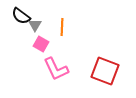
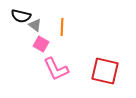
black semicircle: rotated 24 degrees counterclockwise
gray triangle: rotated 24 degrees counterclockwise
red square: rotated 8 degrees counterclockwise
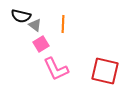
orange line: moved 1 px right, 3 px up
pink square: rotated 28 degrees clockwise
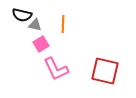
black semicircle: moved 1 px right, 1 px up
gray triangle: rotated 24 degrees counterclockwise
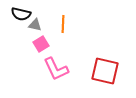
black semicircle: moved 1 px left, 1 px up
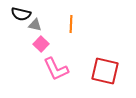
orange line: moved 8 px right
pink square: rotated 14 degrees counterclockwise
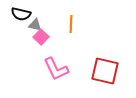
pink square: moved 7 px up
